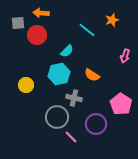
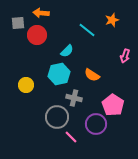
pink pentagon: moved 8 px left, 1 px down
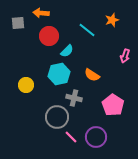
red circle: moved 12 px right, 1 px down
purple circle: moved 13 px down
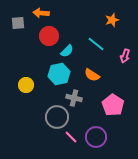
cyan line: moved 9 px right, 14 px down
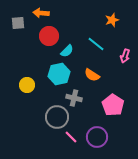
yellow circle: moved 1 px right
purple circle: moved 1 px right
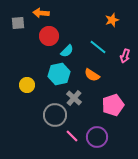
cyan line: moved 2 px right, 3 px down
gray cross: rotated 28 degrees clockwise
pink pentagon: rotated 20 degrees clockwise
gray circle: moved 2 px left, 2 px up
pink line: moved 1 px right, 1 px up
